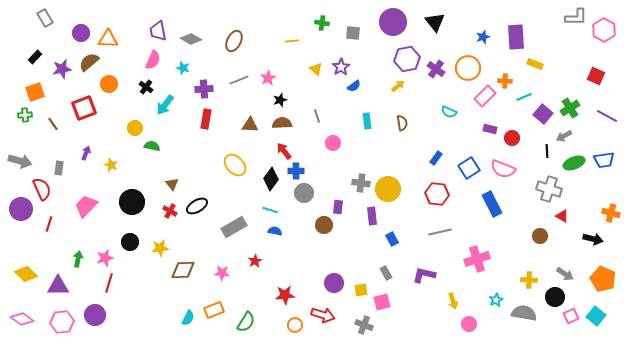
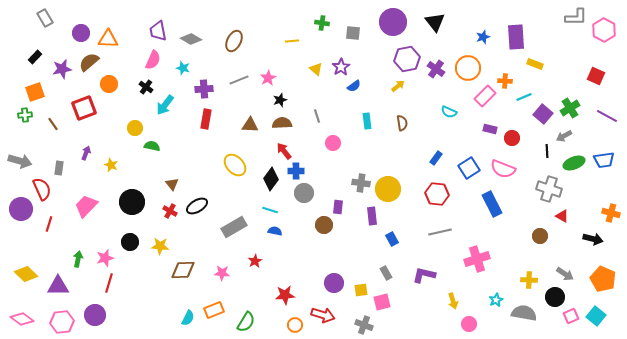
yellow star at (160, 248): moved 2 px up; rotated 12 degrees clockwise
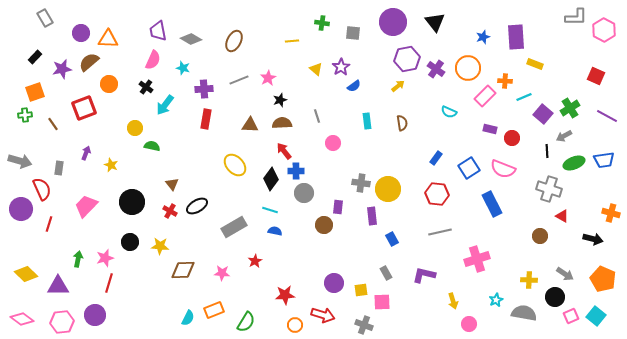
pink square at (382, 302): rotated 12 degrees clockwise
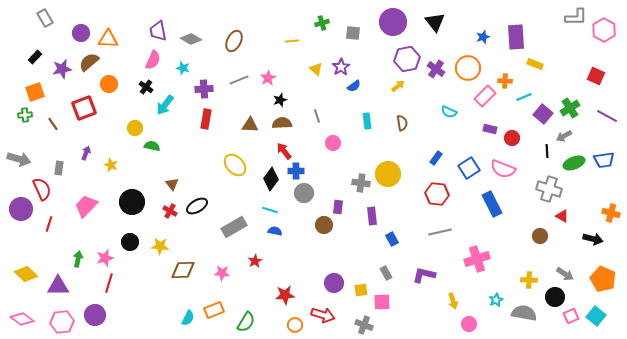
green cross at (322, 23): rotated 24 degrees counterclockwise
gray arrow at (20, 161): moved 1 px left, 2 px up
yellow circle at (388, 189): moved 15 px up
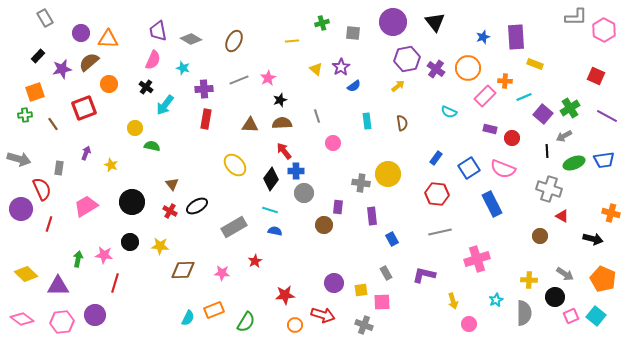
black rectangle at (35, 57): moved 3 px right, 1 px up
pink trapezoid at (86, 206): rotated 15 degrees clockwise
pink star at (105, 258): moved 1 px left, 3 px up; rotated 24 degrees clockwise
red line at (109, 283): moved 6 px right
gray semicircle at (524, 313): rotated 80 degrees clockwise
